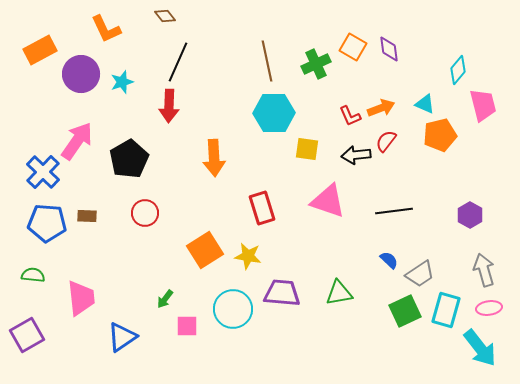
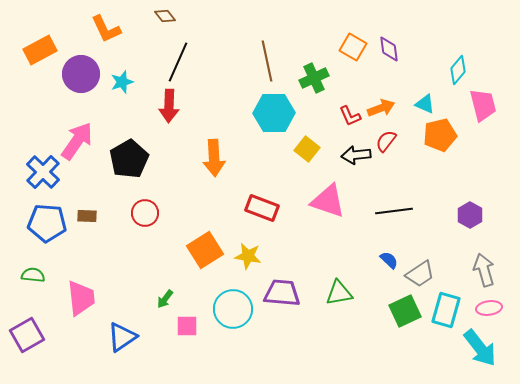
green cross at (316, 64): moved 2 px left, 14 px down
yellow square at (307, 149): rotated 30 degrees clockwise
red rectangle at (262, 208): rotated 52 degrees counterclockwise
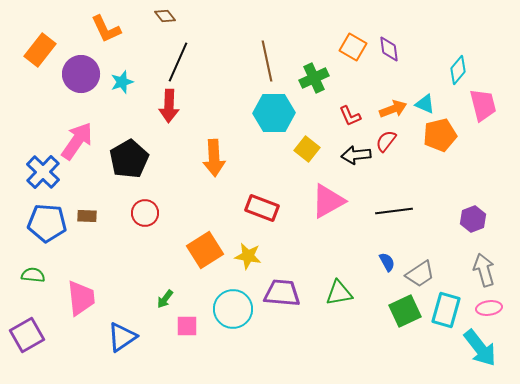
orange rectangle at (40, 50): rotated 24 degrees counterclockwise
orange arrow at (381, 108): moved 12 px right, 1 px down
pink triangle at (328, 201): rotated 48 degrees counterclockwise
purple hexagon at (470, 215): moved 3 px right, 4 px down; rotated 10 degrees clockwise
blue semicircle at (389, 260): moved 2 px left, 2 px down; rotated 18 degrees clockwise
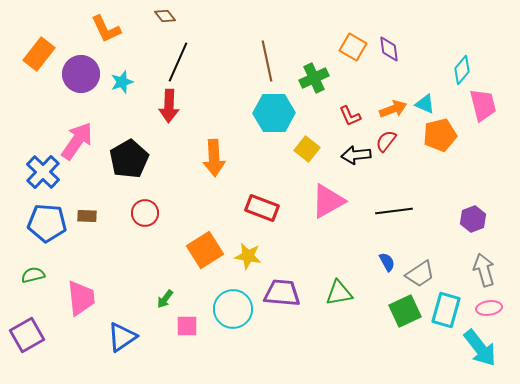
orange rectangle at (40, 50): moved 1 px left, 4 px down
cyan diamond at (458, 70): moved 4 px right
green semicircle at (33, 275): rotated 20 degrees counterclockwise
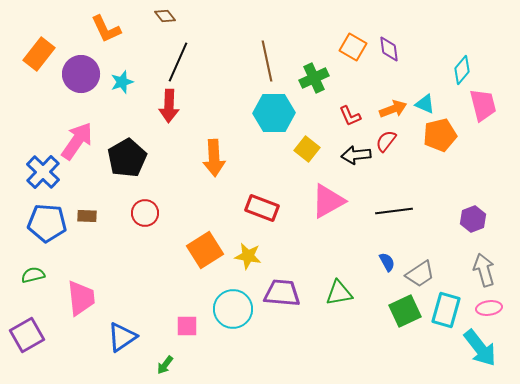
black pentagon at (129, 159): moved 2 px left, 1 px up
green arrow at (165, 299): moved 66 px down
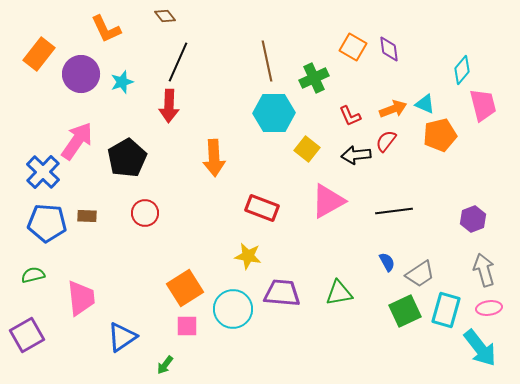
orange square at (205, 250): moved 20 px left, 38 px down
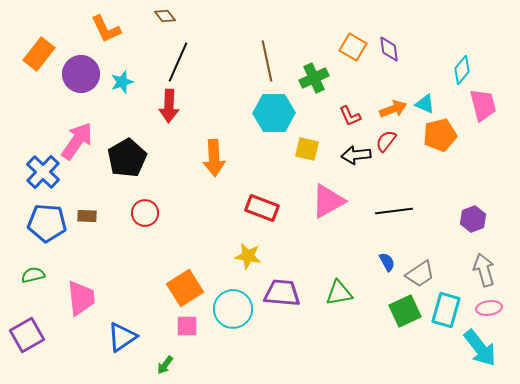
yellow square at (307, 149): rotated 25 degrees counterclockwise
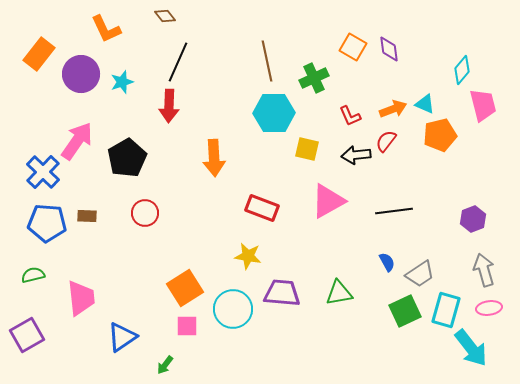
cyan arrow at (480, 348): moved 9 px left
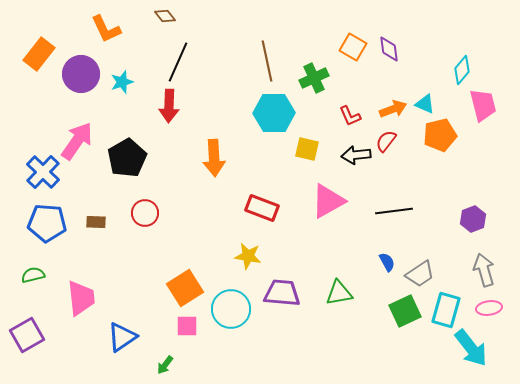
brown rectangle at (87, 216): moved 9 px right, 6 px down
cyan circle at (233, 309): moved 2 px left
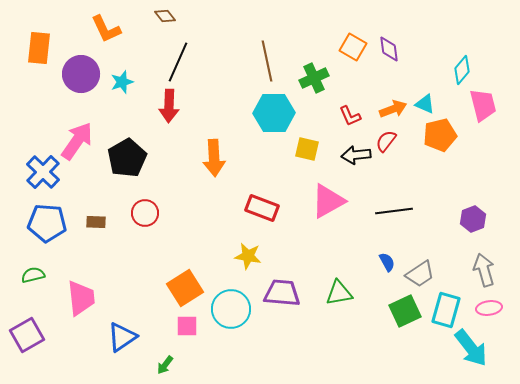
orange rectangle at (39, 54): moved 6 px up; rotated 32 degrees counterclockwise
